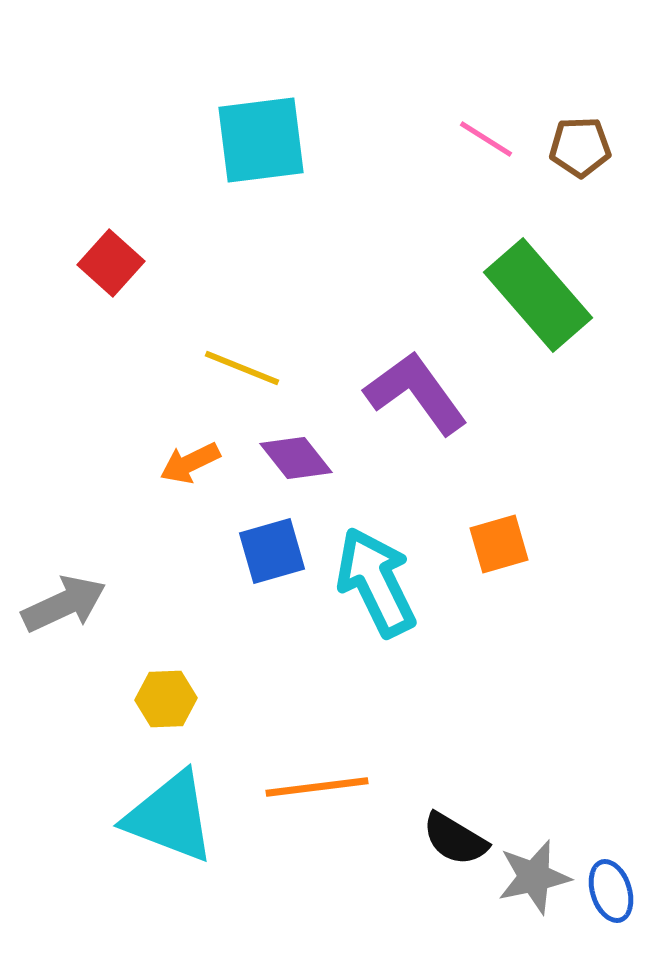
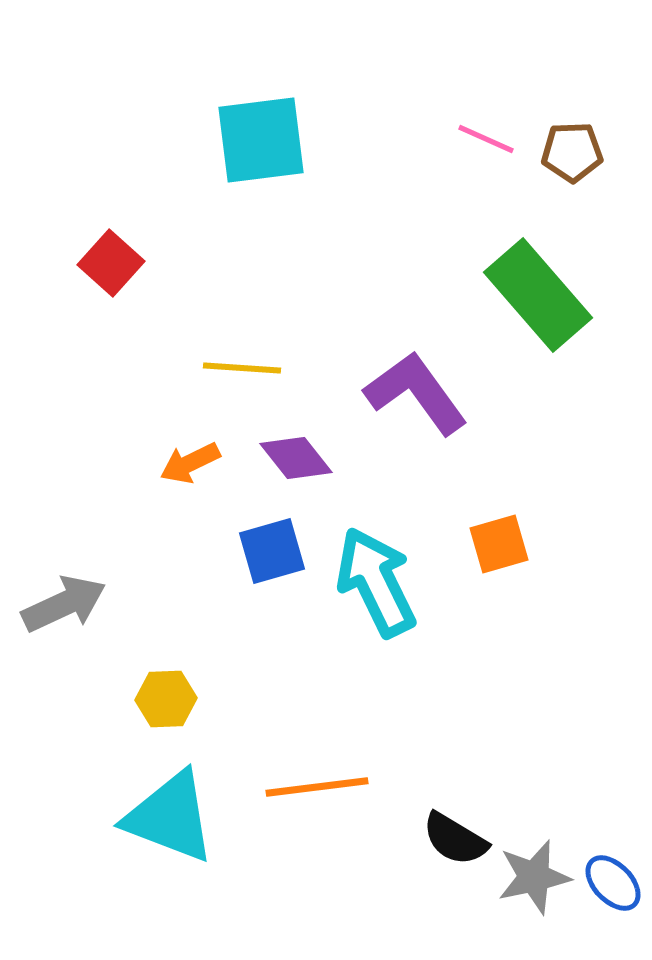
pink line: rotated 8 degrees counterclockwise
brown pentagon: moved 8 px left, 5 px down
yellow line: rotated 18 degrees counterclockwise
blue ellipse: moved 2 px right, 8 px up; rotated 26 degrees counterclockwise
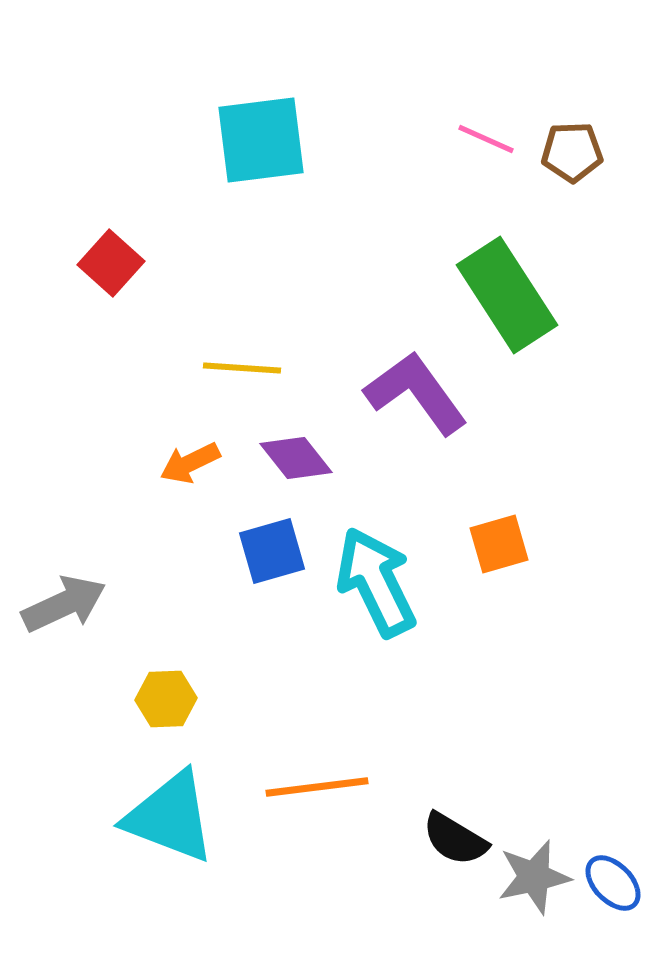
green rectangle: moved 31 px left; rotated 8 degrees clockwise
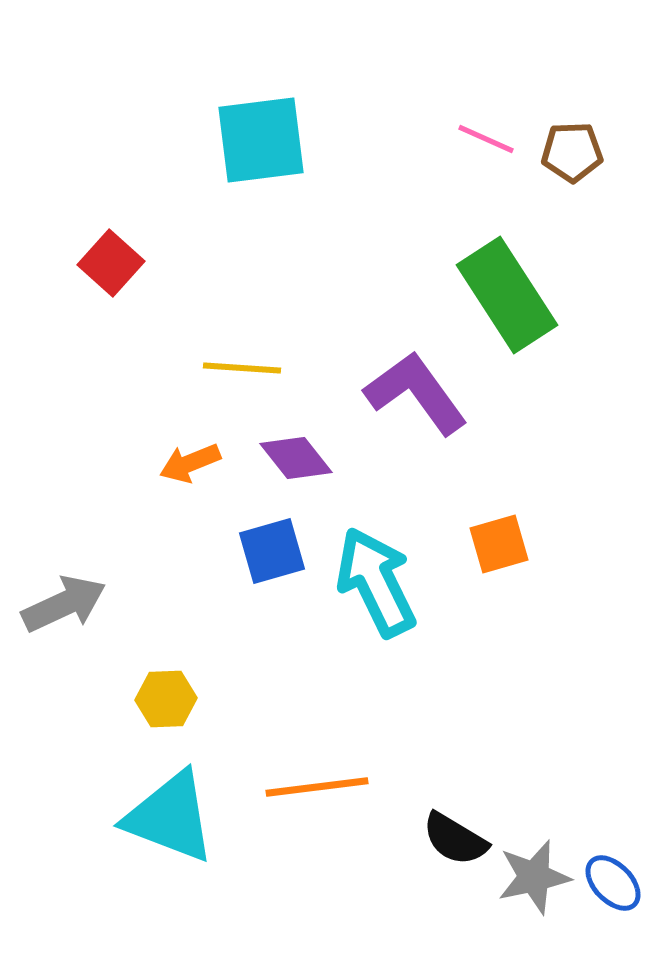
orange arrow: rotated 4 degrees clockwise
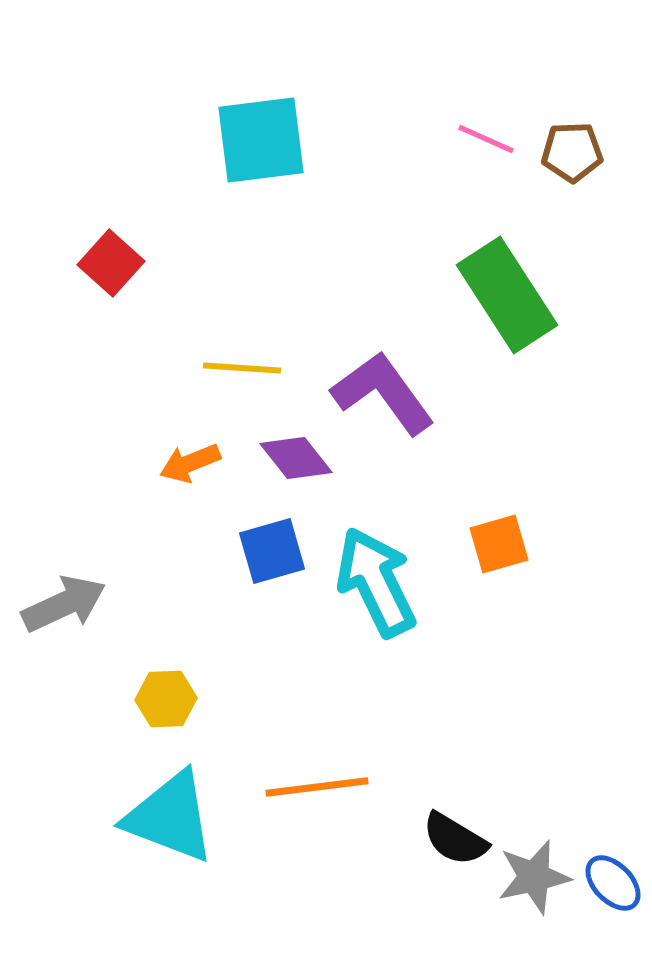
purple L-shape: moved 33 px left
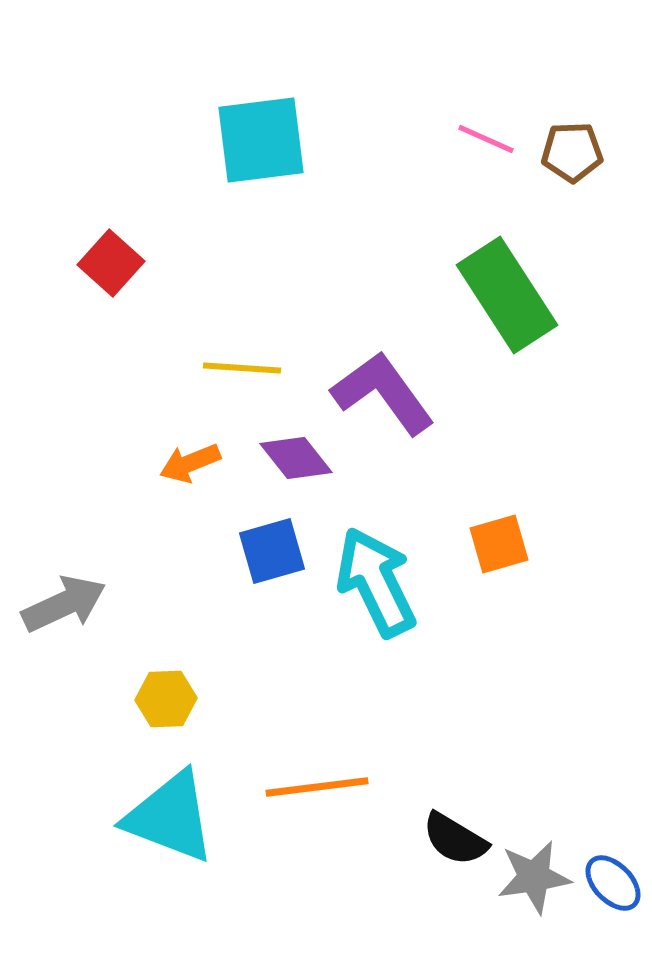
gray star: rotated 4 degrees clockwise
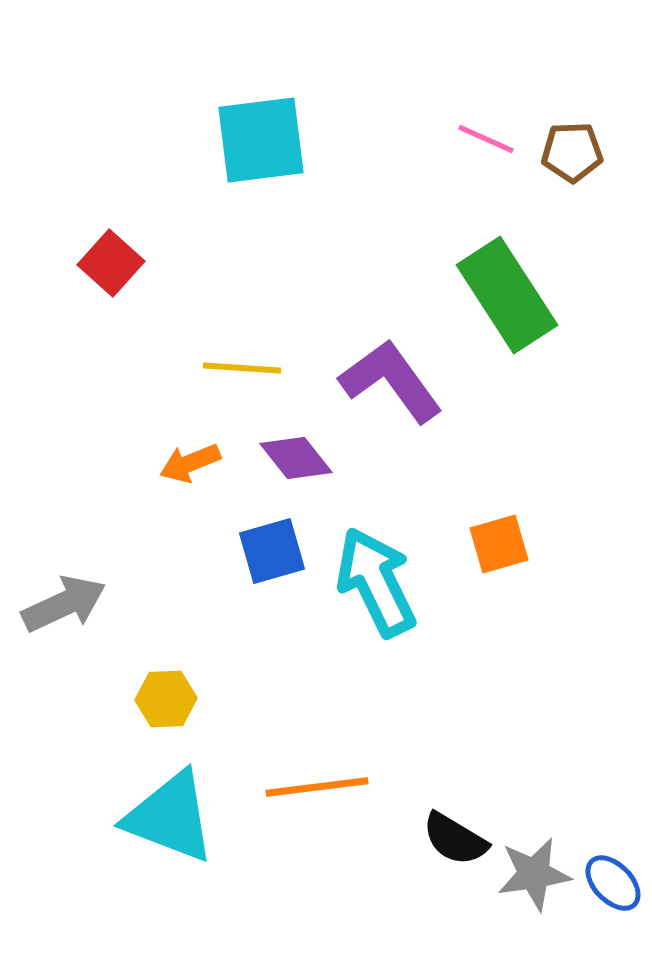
purple L-shape: moved 8 px right, 12 px up
gray star: moved 3 px up
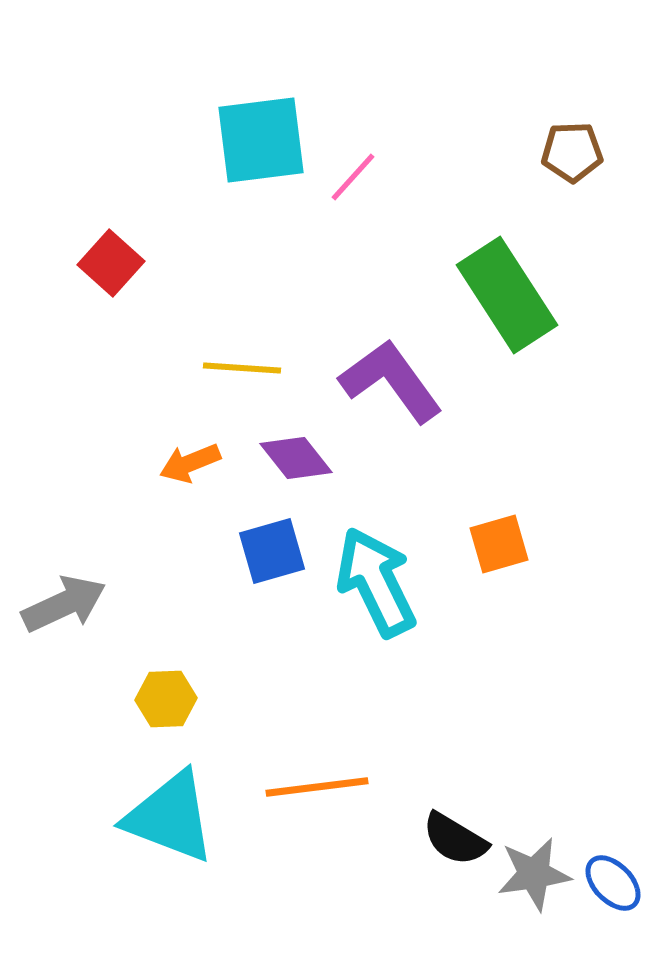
pink line: moved 133 px left, 38 px down; rotated 72 degrees counterclockwise
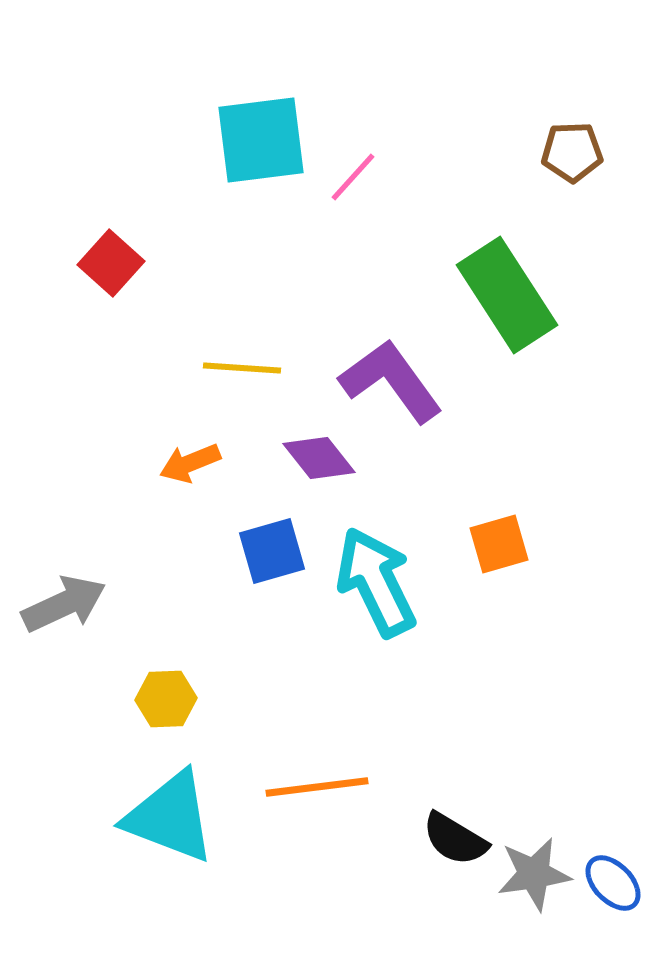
purple diamond: moved 23 px right
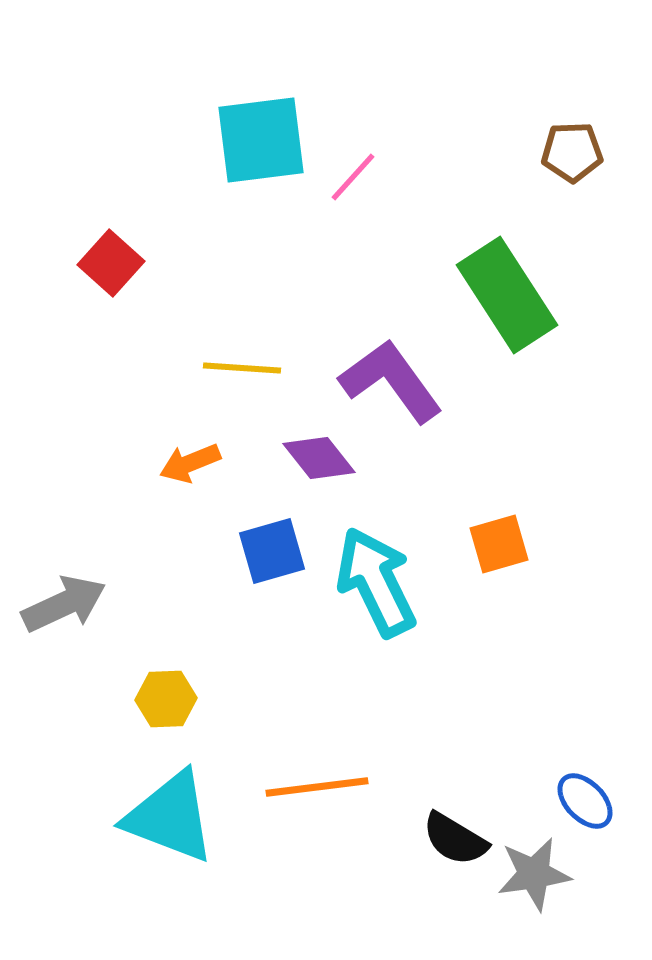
blue ellipse: moved 28 px left, 82 px up
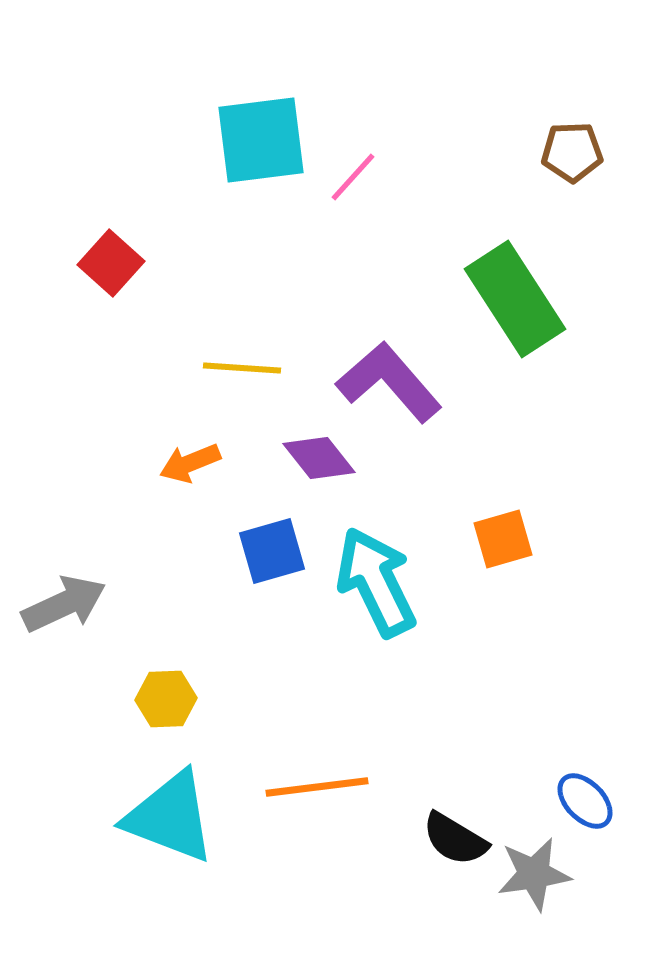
green rectangle: moved 8 px right, 4 px down
purple L-shape: moved 2 px left, 1 px down; rotated 5 degrees counterclockwise
orange square: moved 4 px right, 5 px up
